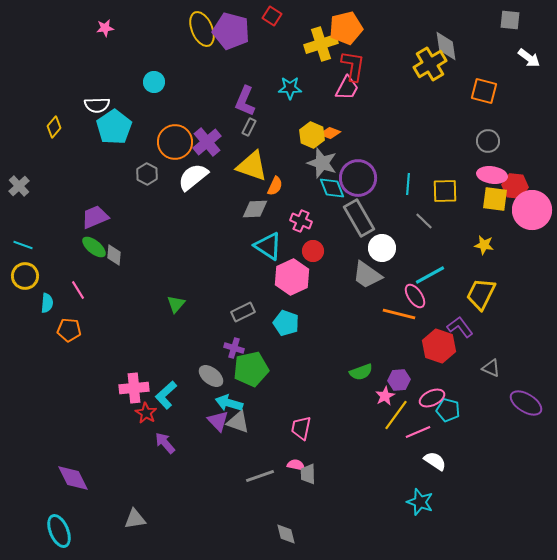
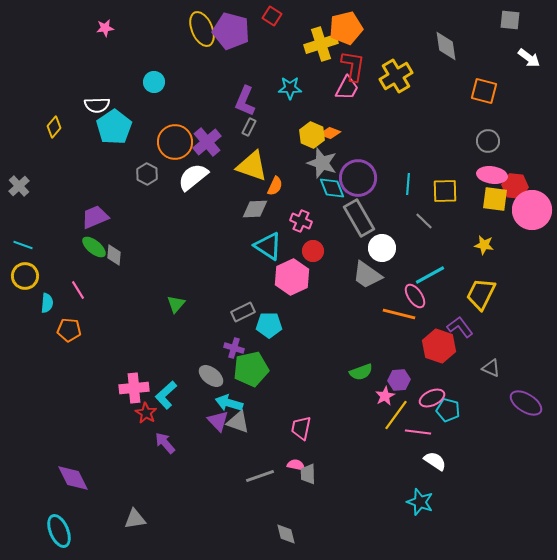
yellow cross at (430, 64): moved 34 px left, 12 px down
cyan pentagon at (286, 323): moved 17 px left, 2 px down; rotated 20 degrees counterclockwise
pink line at (418, 432): rotated 30 degrees clockwise
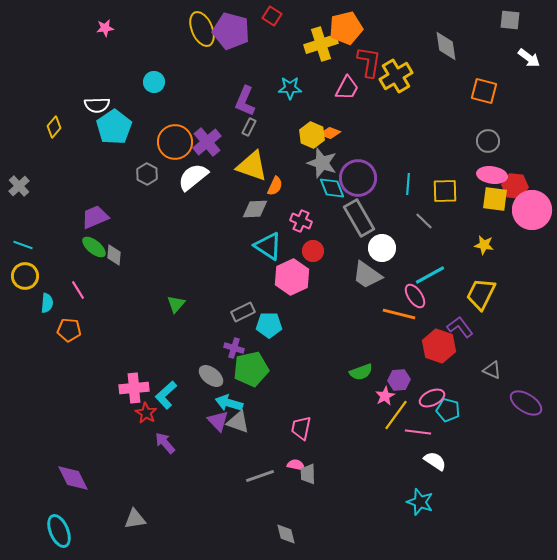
red L-shape at (353, 66): moved 16 px right, 4 px up
gray triangle at (491, 368): moved 1 px right, 2 px down
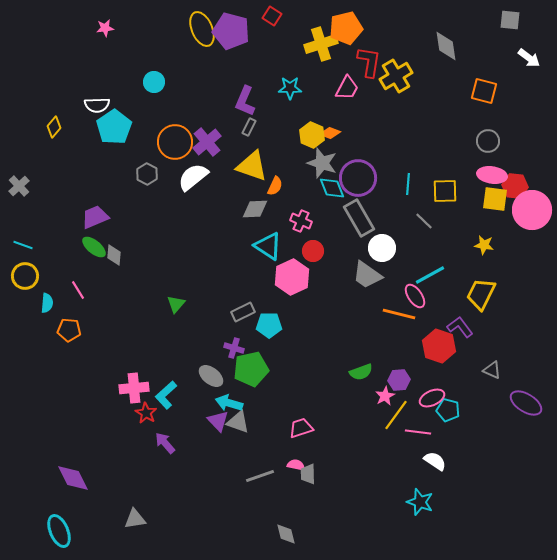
pink trapezoid at (301, 428): rotated 60 degrees clockwise
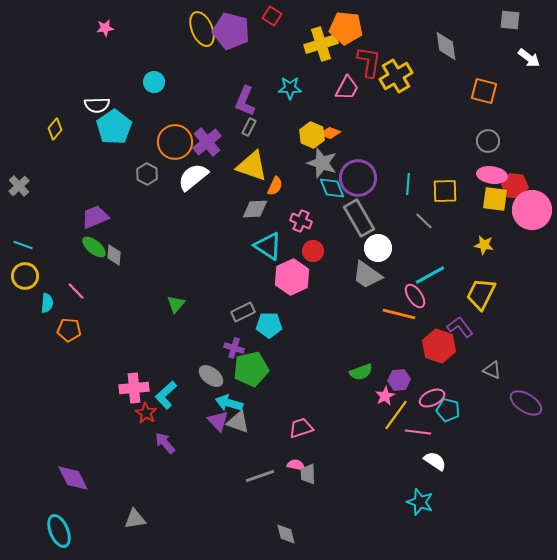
orange pentagon at (346, 28): rotated 20 degrees clockwise
yellow diamond at (54, 127): moved 1 px right, 2 px down
white circle at (382, 248): moved 4 px left
pink line at (78, 290): moved 2 px left, 1 px down; rotated 12 degrees counterclockwise
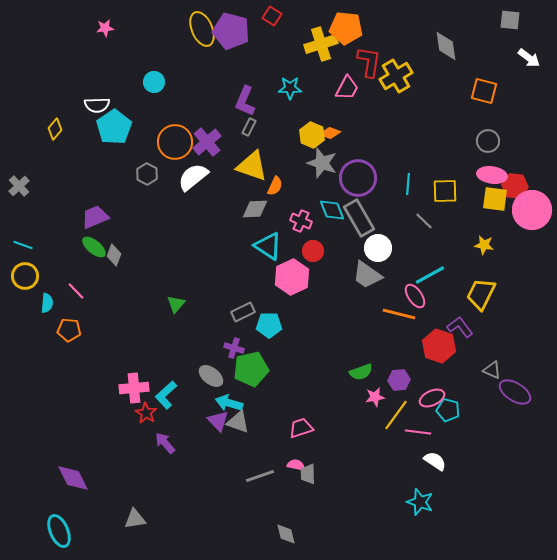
cyan diamond at (332, 188): moved 22 px down
gray diamond at (114, 255): rotated 15 degrees clockwise
pink star at (385, 396): moved 10 px left, 1 px down; rotated 18 degrees clockwise
purple ellipse at (526, 403): moved 11 px left, 11 px up
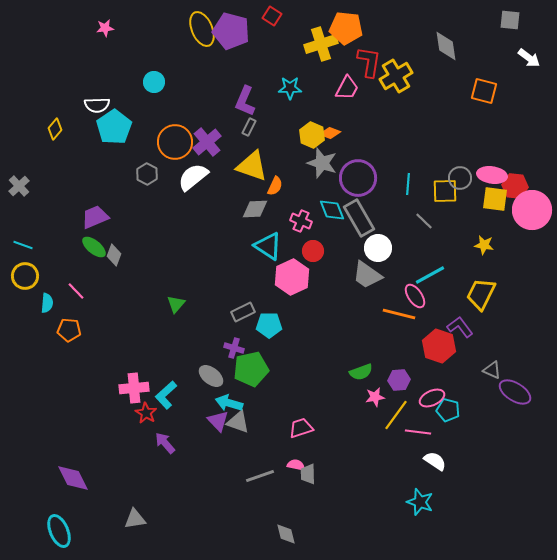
gray circle at (488, 141): moved 28 px left, 37 px down
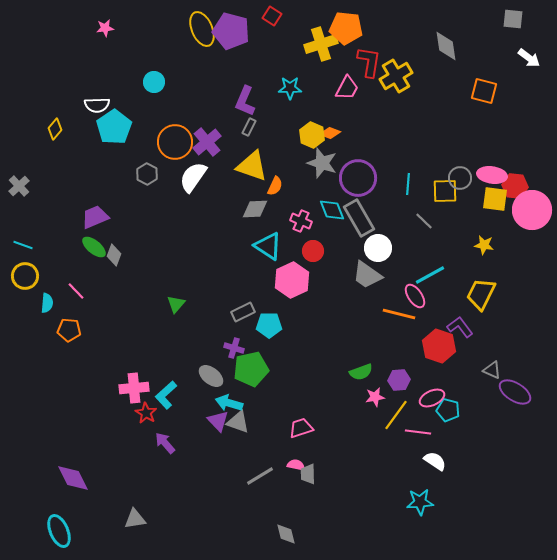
gray square at (510, 20): moved 3 px right, 1 px up
white semicircle at (193, 177): rotated 16 degrees counterclockwise
pink hexagon at (292, 277): moved 3 px down
gray line at (260, 476): rotated 12 degrees counterclockwise
cyan star at (420, 502): rotated 24 degrees counterclockwise
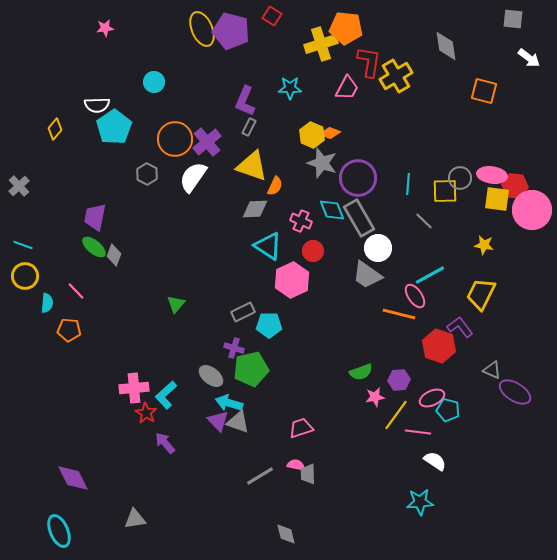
orange circle at (175, 142): moved 3 px up
yellow square at (495, 199): moved 2 px right
purple trapezoid at (95, 217): rotated 56 degrees counterclockwise
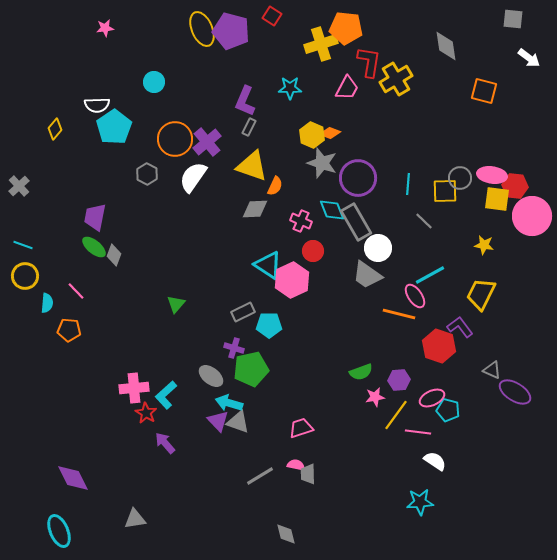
yellow cross at (396, 76): moved 3 px down
pink circle at (532, 210): moved 6 px down
gray rectangle at (359, 218): moved 3 px left, 4 px down
cyan triangle at (268, 246): moved 19 px down
